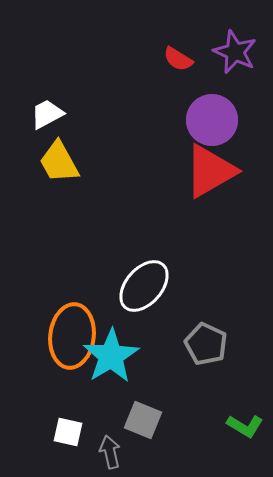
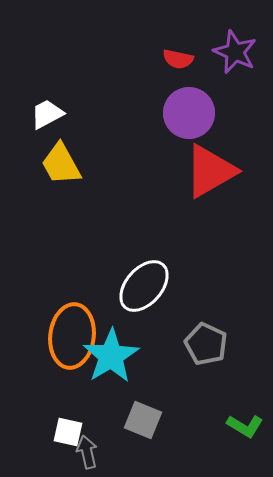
red semicircle: rotated 20 degrees counterclockwise
purple circle: moved 23 px left, 7 px up
yellow trapezoid: moved 2 px right, 2 px down
gray arrow: moved 23 px left
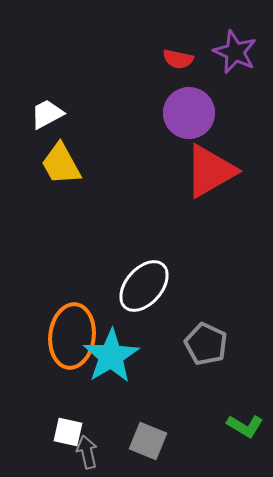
gray square: moved 5 px right, 21 px down
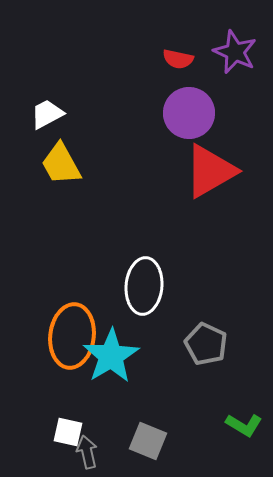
white ellipse: rotated 36 degrees counterclockwise
green L-shape: moved 1 px left, 1 px up
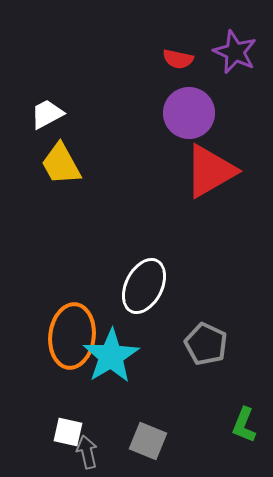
white ellipse: rotated 22 degrees clockwise
green L-shape: rotated 81 degrees clockwise
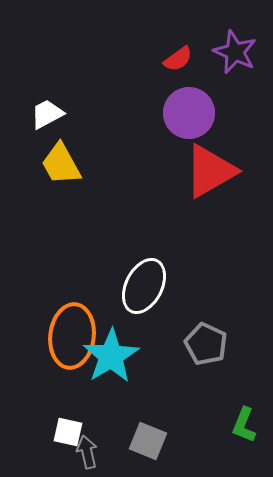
red semicircle: rotated 48 degrees counterclockwise
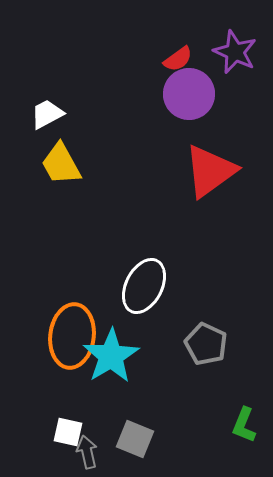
purple circle: moved 19 px up
red triangle: rotated 6 degrees counterclockwise
gray square: moved 13 px left, 2 px up
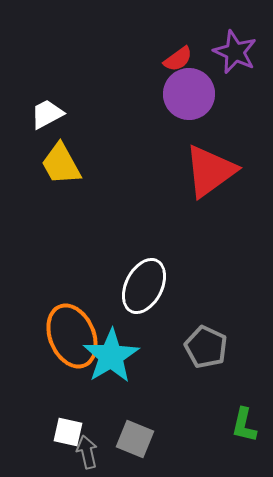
orange ellipse: rotated 30 degrees counterclockwise
gray pentagon: moved 3 px down
green L-shape: rotated 9 degrees counterclockwise
